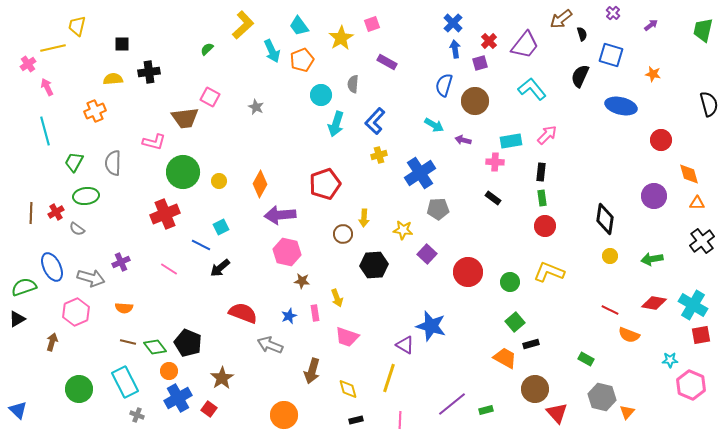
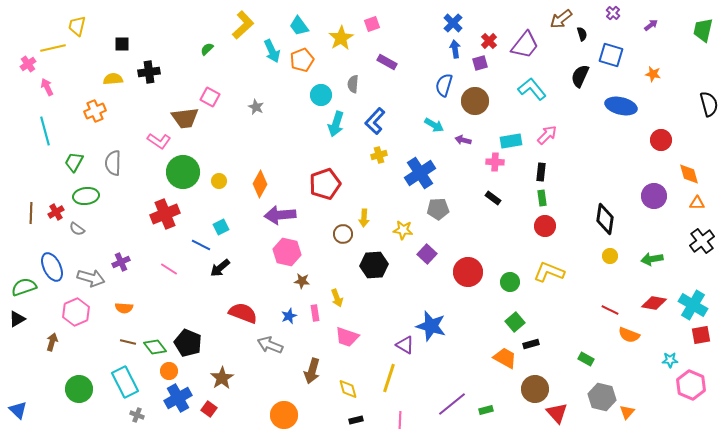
pink L-shape at (154, 142): moved 5 px right, 1 px up; rotated 20 degrees clockwise
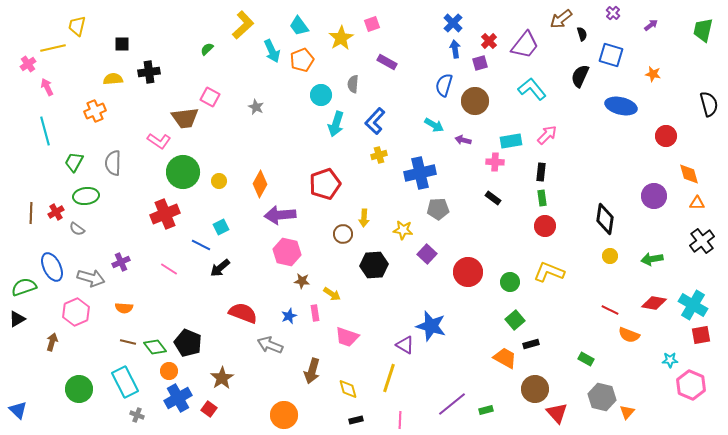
red circle at (661, 140): moved 5 px right, 4 px up
blue cross at (420, 173): rotated 20 degrees clockwise
yellow arrow at (337, 298): moved 5 px left, 4 px up; rotated 36 degrees counterclockwise
green square at (515, 322): moved 2 px up
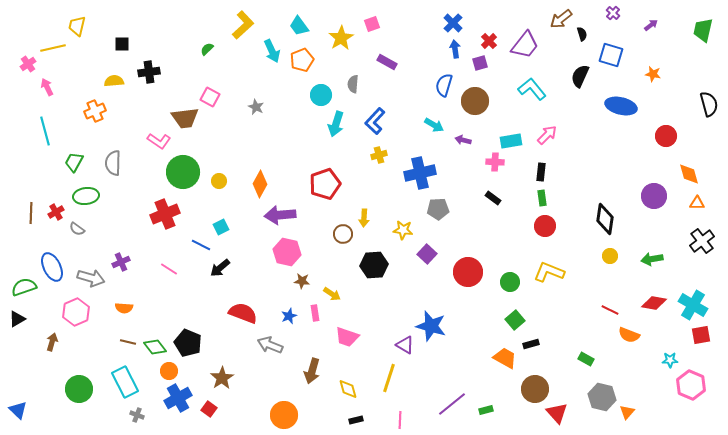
yellow semicircle at (113, 79): moved 1 px right, 2 px down
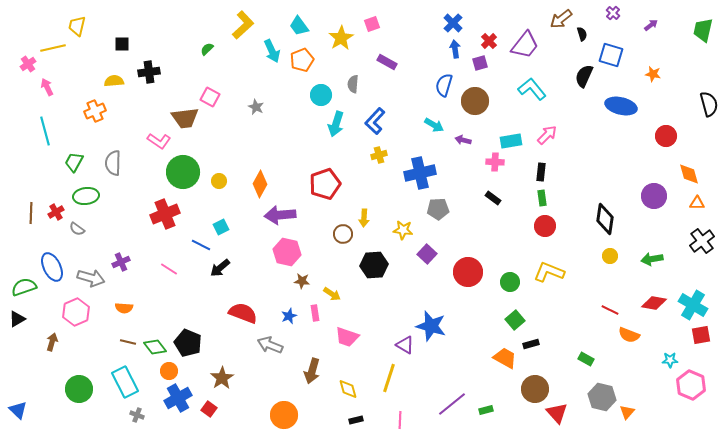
black semicircle at (580, 76): moved 4 px right
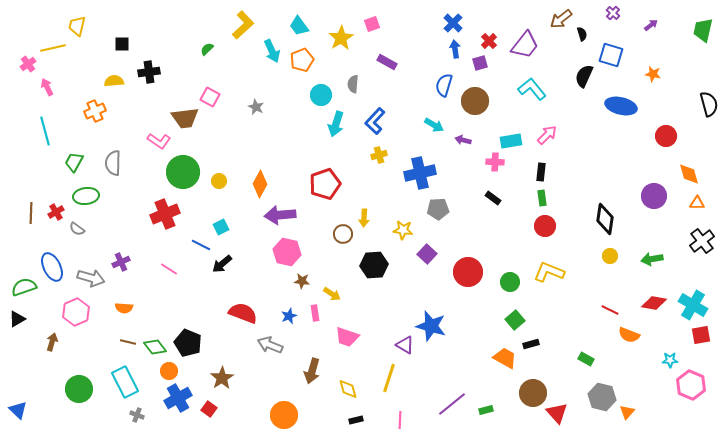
black arrow at (220, 268): moved 2 px right, 4 px up
brown circle at (535, 389): moved 2 px left, 4 px down
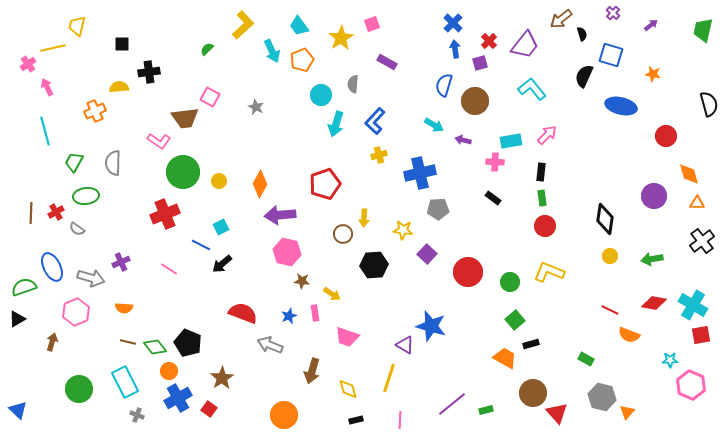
yellow semicircle at (114, 81): moved 5 px right, 6 px down
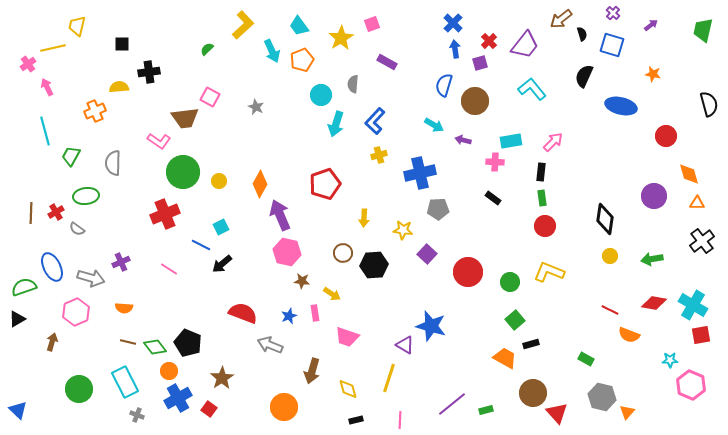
blue square at (611, 55): moved 1 px right, 10 px up
pink arrow at (547, 135): moved 6 px right, 7 px down
green trapezoid at (74, 162): moved 3 px left, 6 px up
purple arrow at (280, 215): rotated 72 degrees clockwise
brown circle at (343, 234): moved 19 px down
orange circle at (284, 415): moved 8 px up
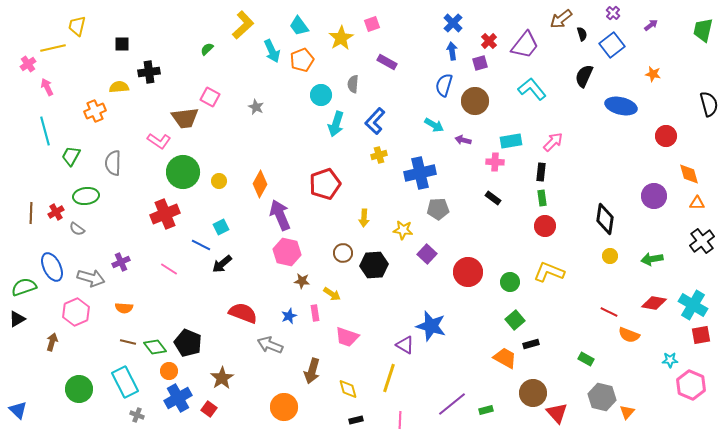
blue square at (612, 45): rotated 35 degrees clockwise
blue arrow at (455, 49): moved 3 px left, 2 px down
red line at (610, 310): moved 1 px left, 2 px down
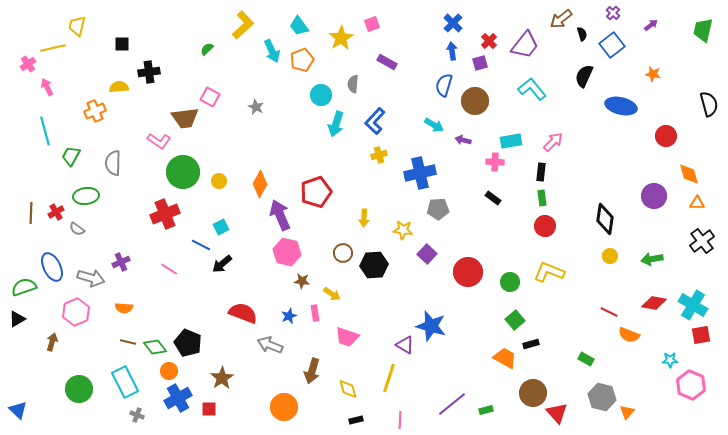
red pentagon at (325, 184): moved 9 px left, 8 px down
red square at (209, 409): rotated 35 degrees counterclockwise
